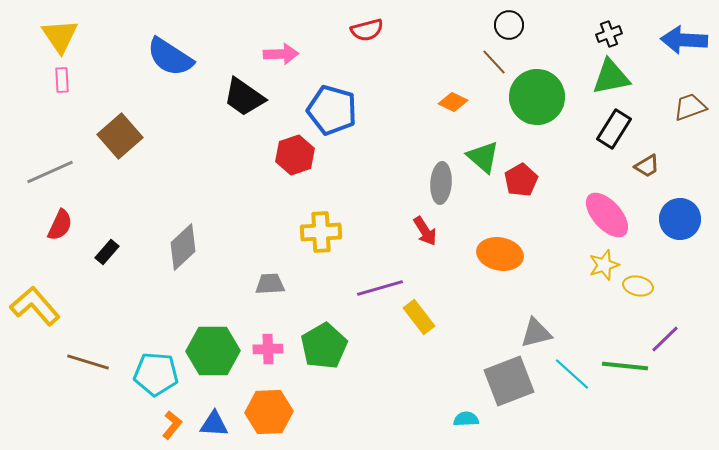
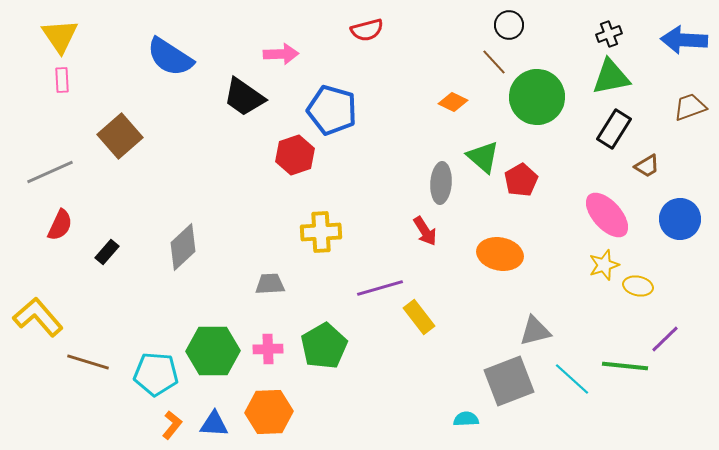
yellow L-shape at (35, 306): moved 3 px right, 11 px down
gray triangle at (536, 333): moved 1 px left, 2 px up
cyan line at (572, 374): moved 5 px down
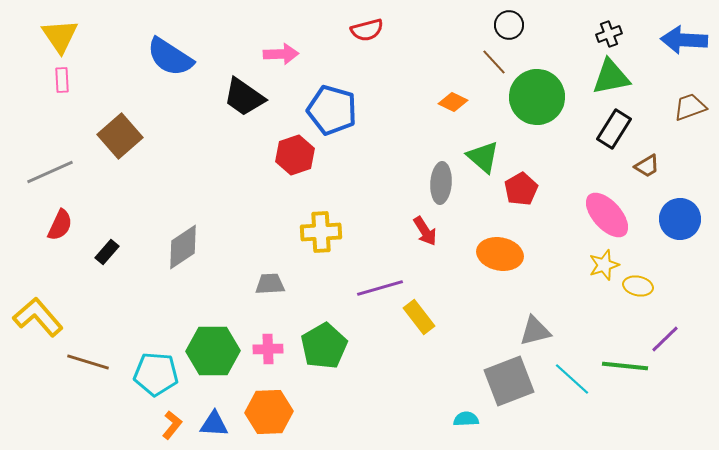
red pentagon at (521, 180): moved 9 px down
gray diamond at (183, 247): rotated 9 degrees clockwise
